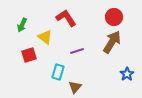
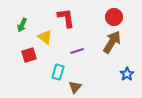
red L-shape: rotated 25 degrees clockwise
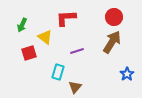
red L-shape: rotated 85 degrees counterclockwise
red square: moved 2 px up
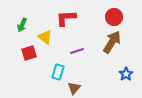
blue star: moved 1 px left
brown triangle: moved 1 px left, 1 px down
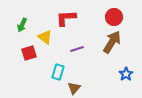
purple line: moved 2 px up
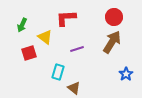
brown triangle: rotated 32 degrees counterclockwise
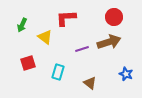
brown arrow: moved 3 px left; rotated 40 degrees clockwise
purple line: moved 5 px right
red square: moved 1 px left, 10 px down
blue star: rotated 16 degrees counterclockwise
brown triangle: moved 16 px right, 5 px up
